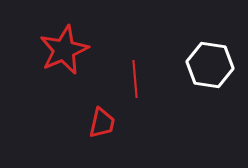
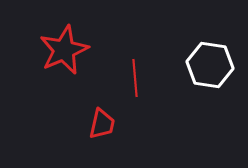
red line: moved 1 px up
red trapezoid: moved 1 px down
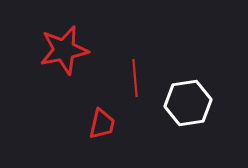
red star: rotated 12 degrees clockwise
white hexagon: moved 22 px left, 38 px down; rotated 18 degrees counterclockwise
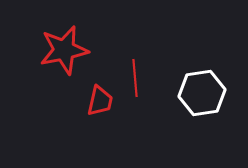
white hexagon: moved 14 px right, 10 px up
red trapezoid: moved 2 px left, 23 px up
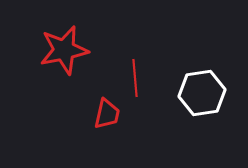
red trapezoid: moved 7 px right, 13 px down
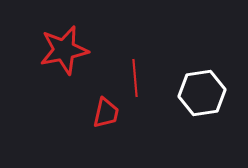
red trapezoid: moved 1 px left, 1 px up
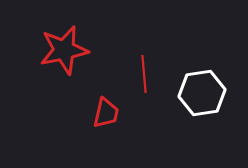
red line: moved 9 px right, 4 px up
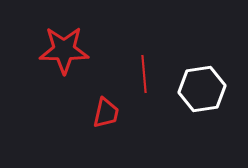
red star: rotated 12 degrees clockwise
white hexagon: moved 4 px up
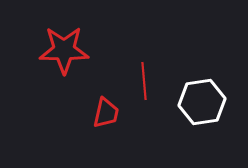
red line: moved 7 px down
white hexagon: moved 13 px down
